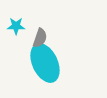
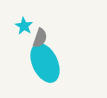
cyan star: moved 8 px right; rotated 30 degrees clockwise
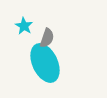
gray semicircle: moved 7 px right
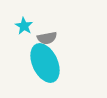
gray semicircle: rotated 60 degrees clockwise
